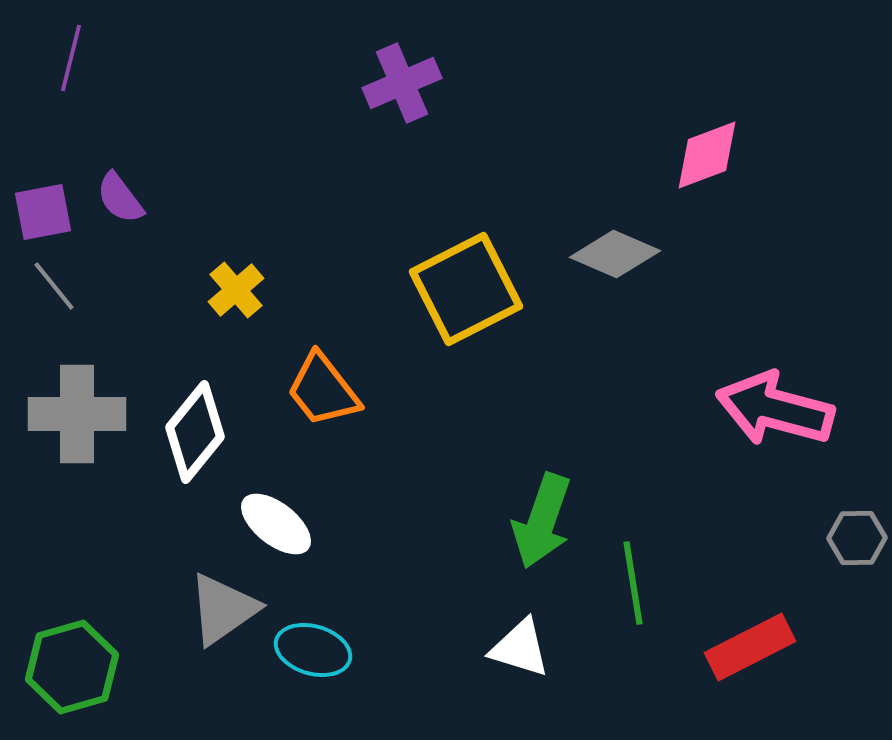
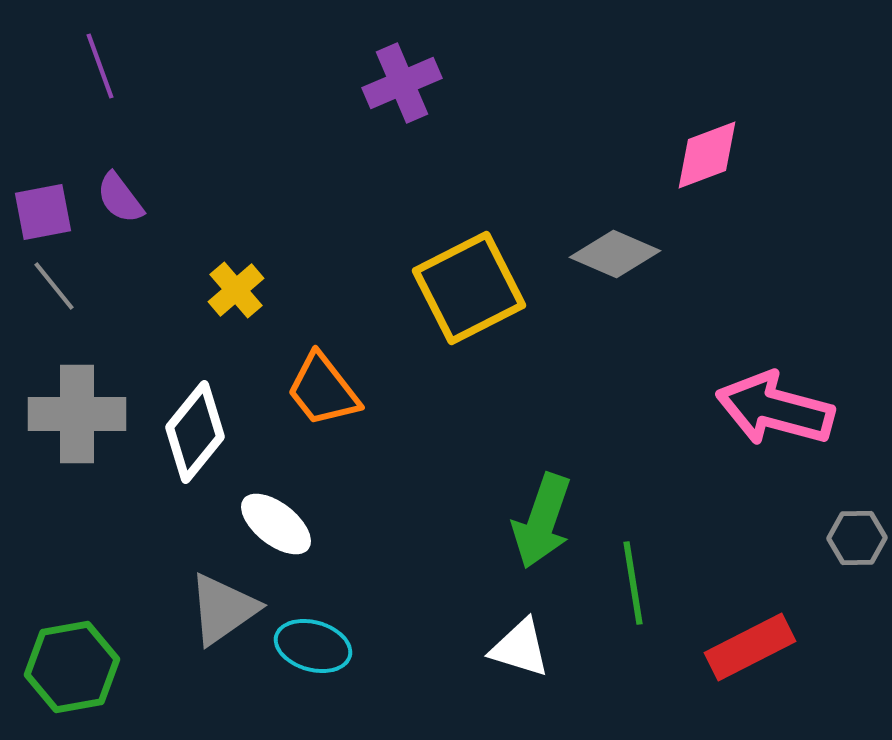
purple line: moved 29 px right, 8 px down; rotated 34 degrees counterclockwise
yellow square: moved 3 px right, 1 px up
cyan ellipse: moved 4 px up
green hexagon: rotated 6 degrees clockwise
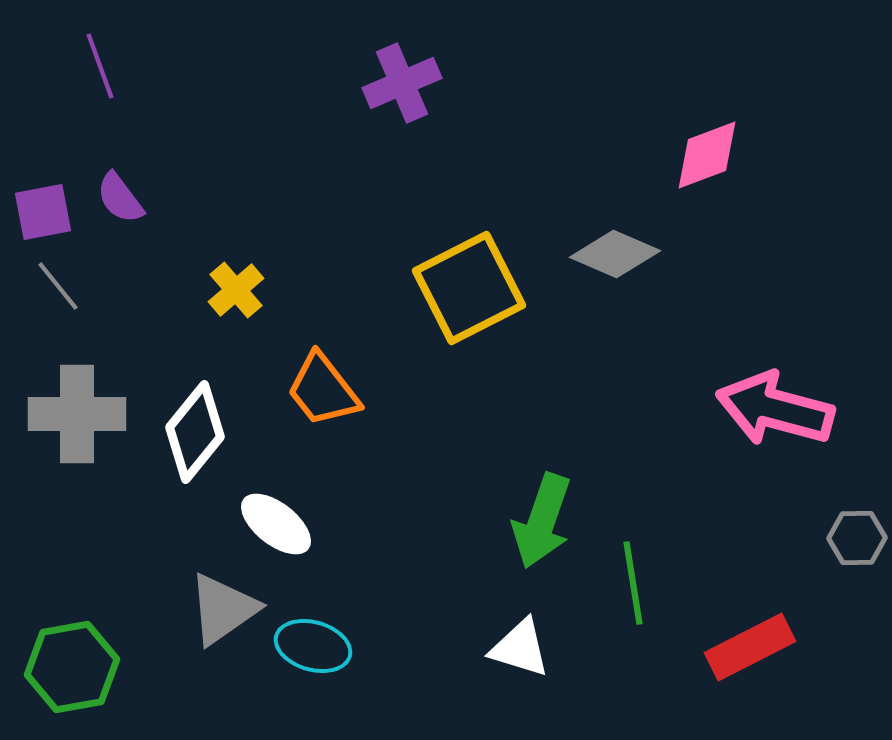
gray line: moved 4 px right
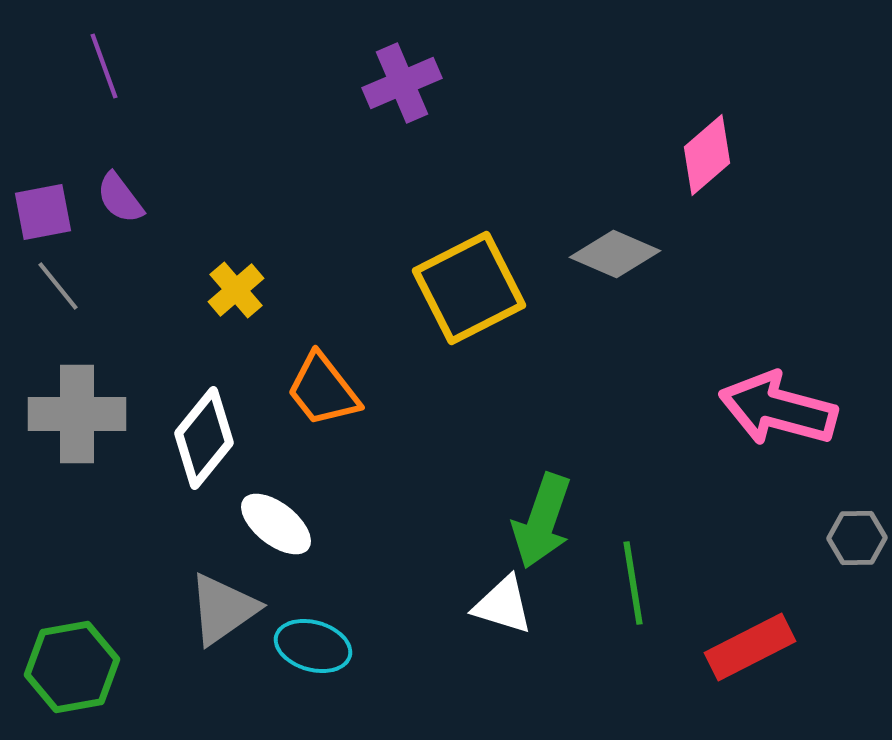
purple line: moved 4 px right
pink diamond: rotated 20 degrees counterclockwise
pink arrow: moved 3 px right
white diamond: moved 9 px right, 6 px down
white triangle: moved 17 px left, 43 px up
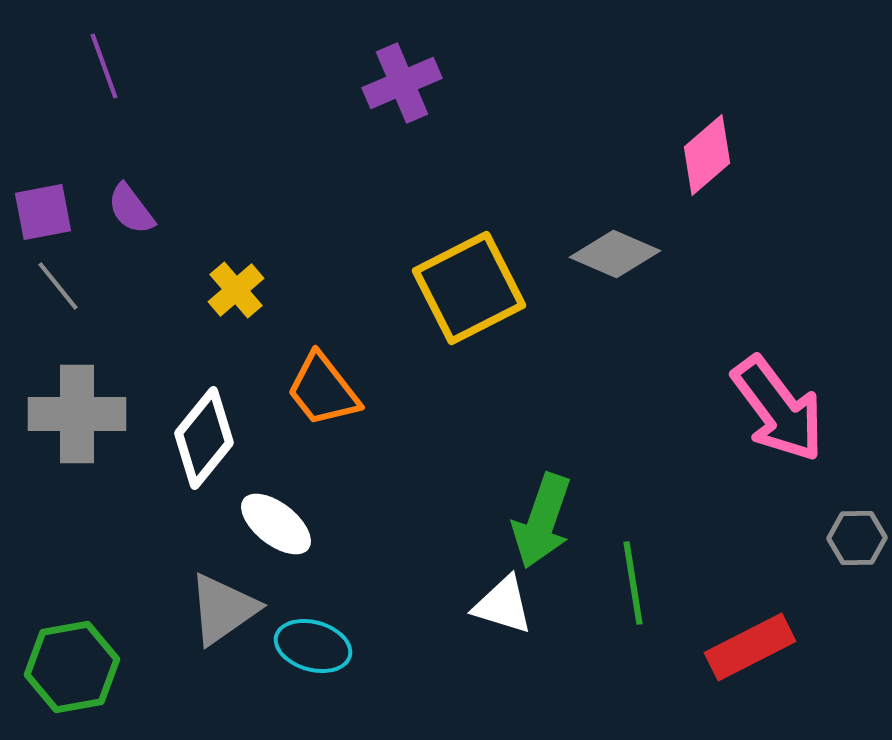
purple semicircle: moved 11 px right, 11 px down
pink arrow: rotated 142 degrees counterclockwise
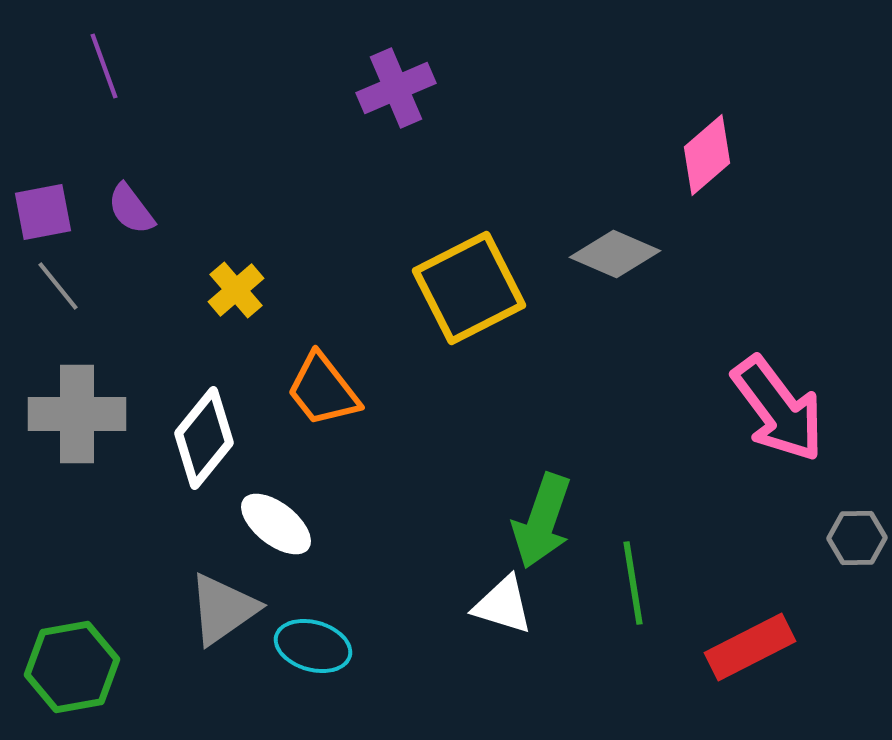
purple cross: moved 6 px left, 5 px down
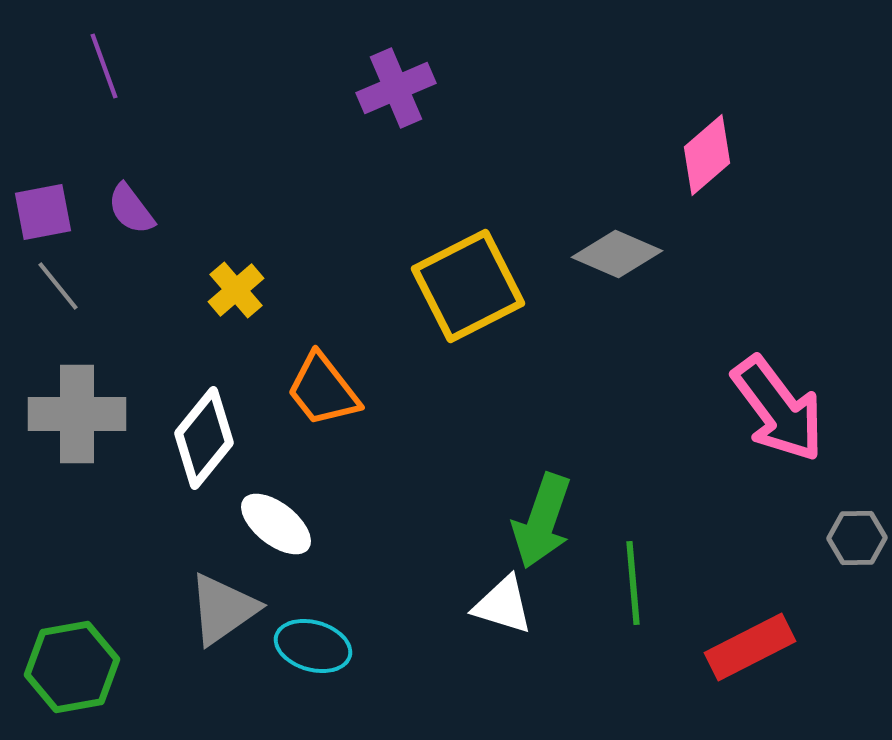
gray diamond: moved 2 px right
yellow square: moved 1 px left, 2 px up
green line: rotated 4 degrees clockwise
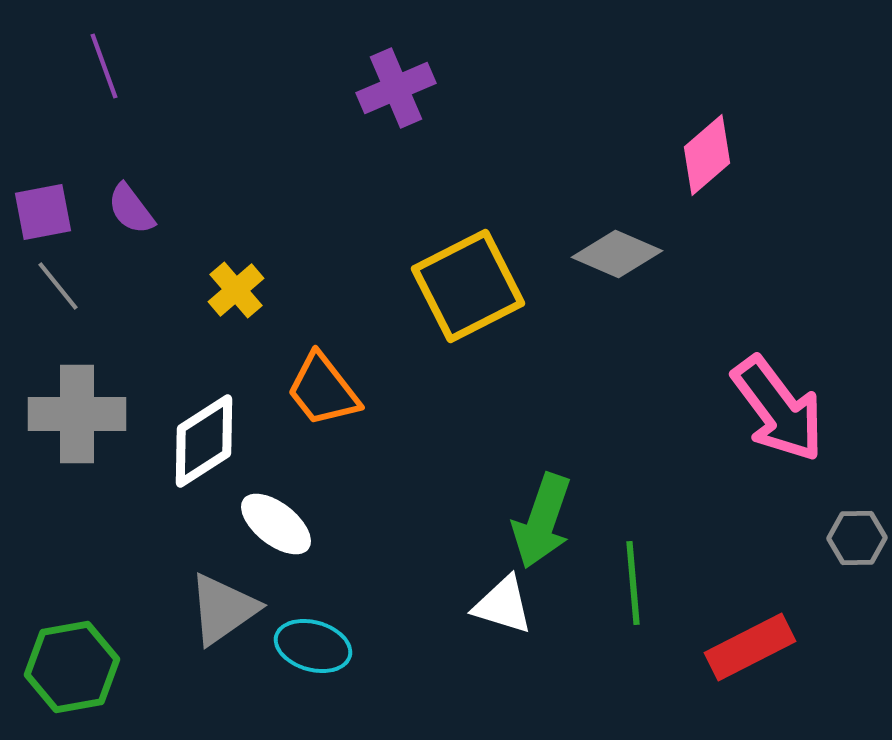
white diamond: moved 3 px down; rotated 18 degrees clockwise
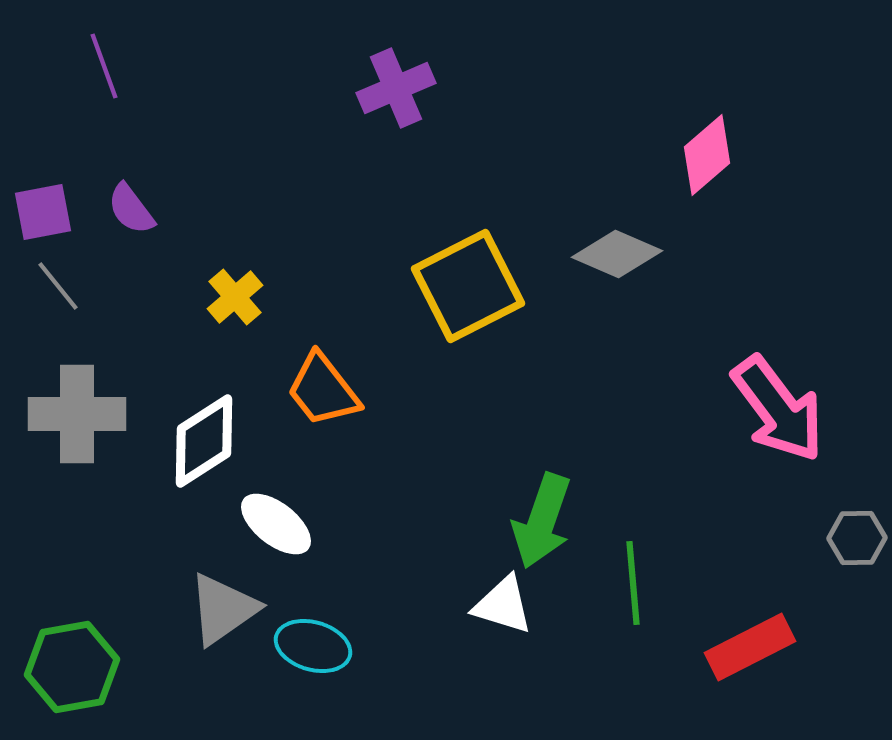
yellow cross: moved 1 px left, 7 px down
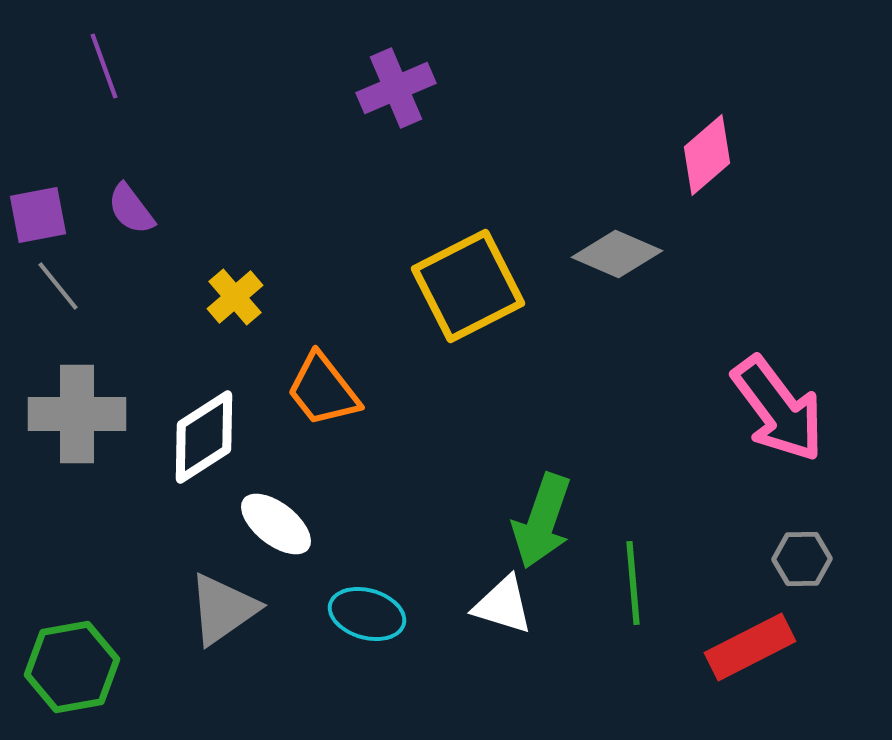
purple square: moved 5 px left, 3 px down
white diamond: moved 4 px up
gray hexagon: moved 55 px left, 21 px down
cyan ellipse: moved 54 px right, 32 px up
